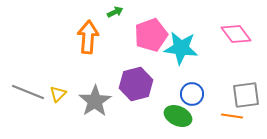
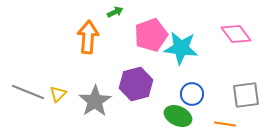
orange line: moved 7 px left, 8 px down
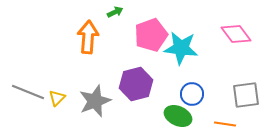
yellow triangle: moved 1 px left, 4 px down
gray star: rotated 12 degrees clockwise
